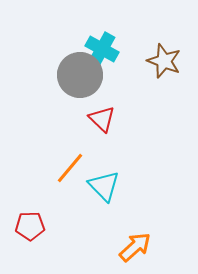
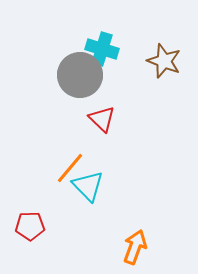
cyan cross: rotated 12 degrees counterclockwise
cyan triangle: moved 16 px left
orange arrow: rotated 28 degrees counterclockwise
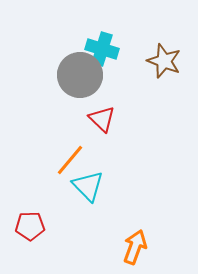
orange line: moved 8 px up
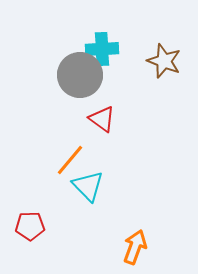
cyan cross: rotated 20 degrees counterclockwise
red triangle: rotated 8 degrees counterclockwise
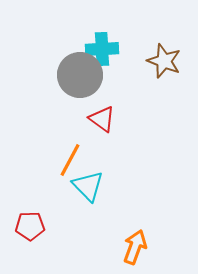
orange line: rotated 12 degrees counterclockwise
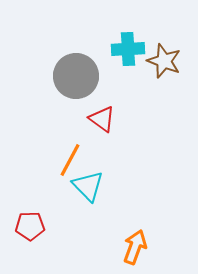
cyan cross: moved 26 px right
gray circle: moved 4 px left, 1 px down
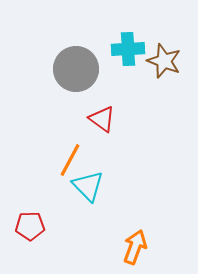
gray circle: moved 7 px up
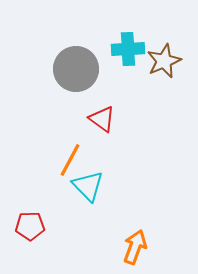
brown star: rotated 28 degrees clockwise
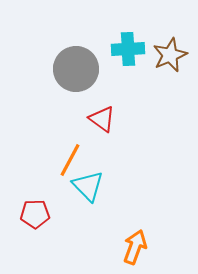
brown star: moved 6 px right, 6 px up
red pentagon: moved 5 px right, 12 px up
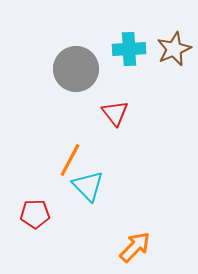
cyan cross: moved 1 px right
brown star: moved 4 px right, 6 px up
red triangle: moved 13 px right, 6 px up; rotated 16 degrees clockwise
orange arrow: rotated 24 degrees clockwise
